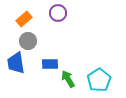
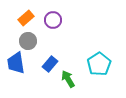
purple circle: moved 5 px left, 7 px down
orange rectangle: moved 2 px right, 1 px up
blue rectangle: rotated 49 degrees counterclockwise
cyan pentagon: moved 16 px up
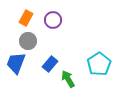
orange rectangle: rotated 21 degrees counterclockwise
blue trapezoid: rotated 30 degrees clockwise
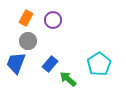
green arrow: rotated 18 degrees counterclockwise
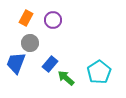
gray circle: moved 2 px right, 2 px down
cyan pentagon: moved 8 px down
green arrow: moved 2 px left, 1 px up
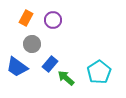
gray circle: moved 2 px right, 1 px down
blue trapezoid: moved 1 px right, 4 px down; rotated 75 degrees counterclockwise
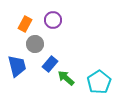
orange rectangle: moved 1 px left, 6 px down
gray circle: moved 3 px right
blue trapezoid: moved 1 px up; rotated 140 degrees counterclockwise
cyan pentagon: moved 10 px down
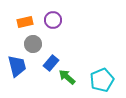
orange rectangle: moved 2 px up; rotated 49 degrees clockwise
gray circle: moved 2 px left
blue rectangle: moved 1 px right, 1 px up
green arrow: moved 1 px right, 1 px up
cyan pentagon: moved 3 px right, 2 px up; rotated 10 degrees clockwise
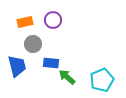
blue rectangle: rotated 56 degrees clockwise
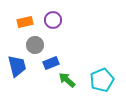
gray circle: moved 2 px right, 1 px down
blue rectangle: rotated 28 degrees counterclockwise
green arrow: moved 3 px down
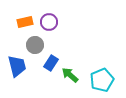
purple circle: moved 4 px left, 2 px down
blue rectangle: rotated 35 degrees counterclockwise
green arrow: moved 3 px right, 5 px up
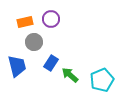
purple circle: moved 2 px right, 3 px up
gray circle: moved 1 px left, 3 px up
